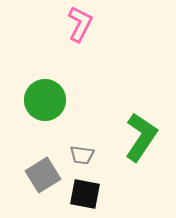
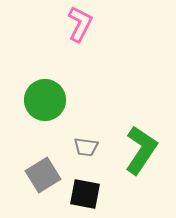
green L-shape: moved 13 px down
gray trapezoid: moved 4 px right, 8 px up
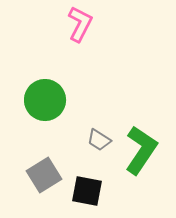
gray trapezoid: moved 13 px right, 7 px up; rotated 25 degrees clockwise
gray square: moved 1 px right
black square: moved 2 px right, 3 px up
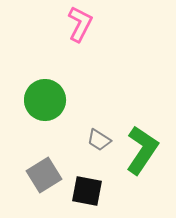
green L-shape: moved 1 px right
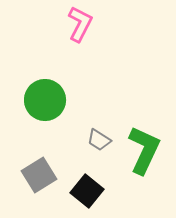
green L-shape: moved 2 px right; rotated 9 degrees counterclockwise
gray square: moved 5 px left
black square: rotated 28 degrees clockwise
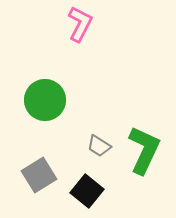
gray trapezoid: moved 6 px down
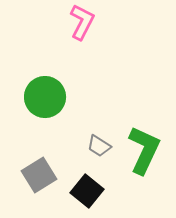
pink L-shape: moved 2 px right, 2 px up
green circle: moved 3 px up
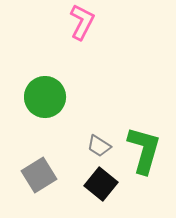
green L-shape: rotated 9 degrees counterclockwise
black square: moved 14 px right, 7 px up
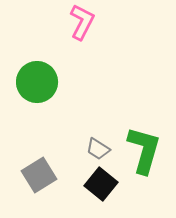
green circle: moved 8 px left, 15 px up
gray trapezoid: moved 1 px left, 3 px down
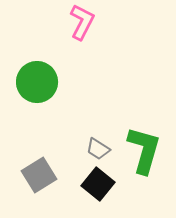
black square: moved 3 px left
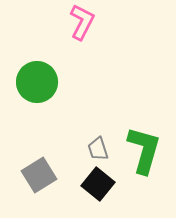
gray trapezoid: rotated 40 degrees clockwise
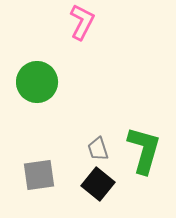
gray square: rotated 24 degrees clockwise
